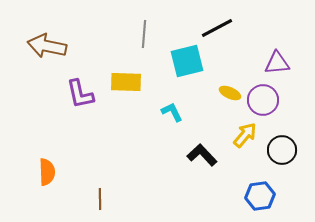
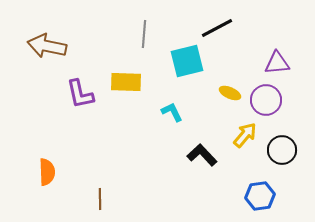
purple circle: moved 3 px right
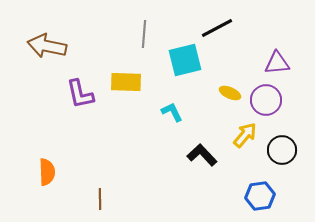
cyan square: moved 2 px left, 1 px up
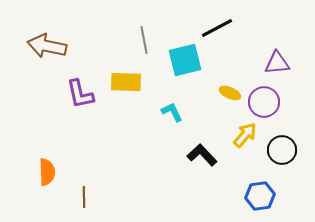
gray line: moved 6 px down; rotated 16 degrees counterclockwise
purple circle: moved 2 px left, 2 px down
brown line: moved 16 px left, 2 px up
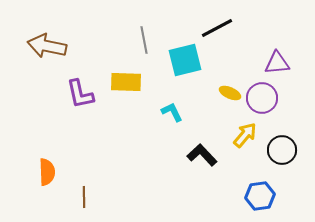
purple circle: moved 2 px left, 4 px up
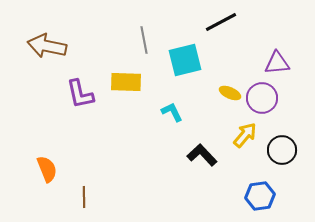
black line: moved 4 px right, 6 px up
orange semicircle: moved 3 px up; rotated 20 degrees counterclockwise
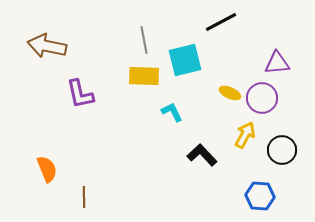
yellow rectangle: moved 18 px right, 6 px up
yellow arrow: rotated 12 degrees counterclockwise
blue hexagon: rotated 12 degrees clockwise
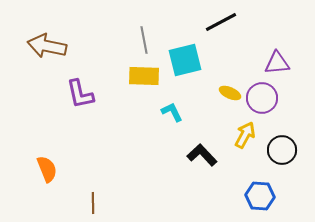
brown line: moved 9 px right, 6 px down
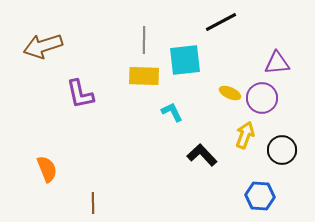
gray line: rotated 12 degrees clockwise
brown arrow: moved 4 px left; rotated 30 degrees counterclockwise
cyan square: rotated 8 degrees clockwise
yellow arrow: rotated 8 degrees counterclockwise
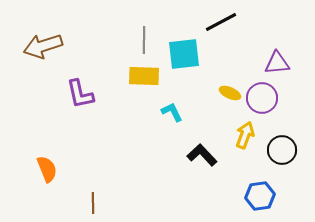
cyan square: moved 1 px left, 6 px up
blue hexagon: rotated 12 degrees counterclockwise
